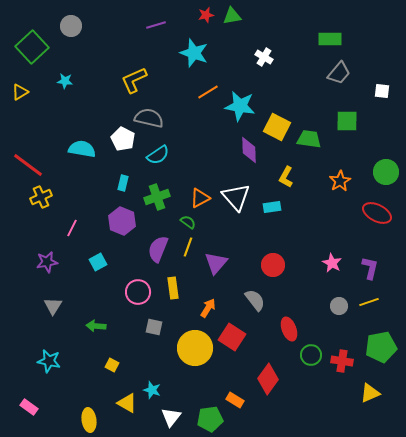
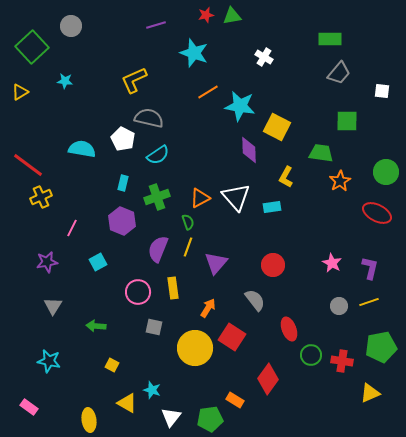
green trapezoid at (309, 139): moved 12 px right, 14 px down
green semicircle at (188, 222): rotated 35 degrees clockwise
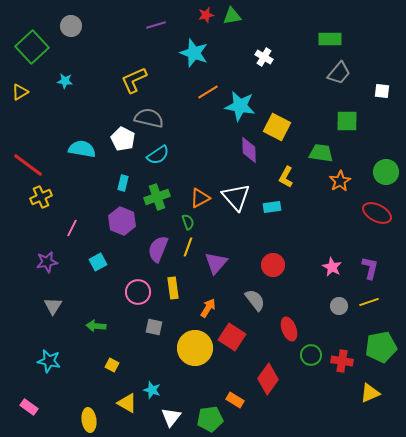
pink star at (332, 263): moved 4 px down
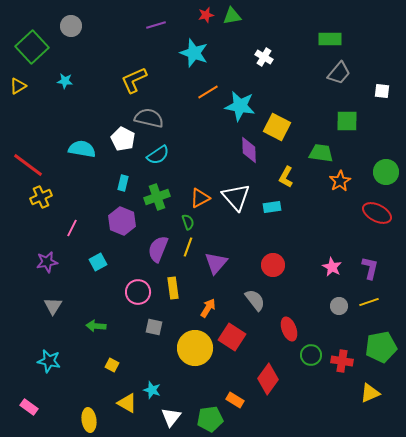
yellow triangle at (20, 92): moved 2 px left, 6 px up
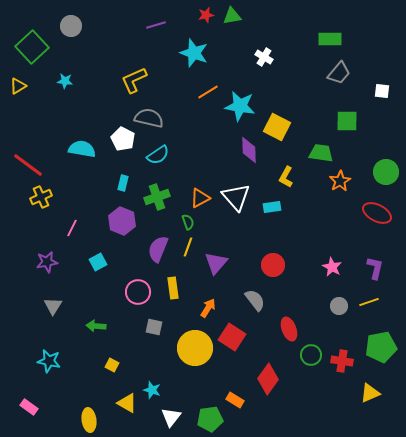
purple L-shape at (370, 268): moved 5 px right
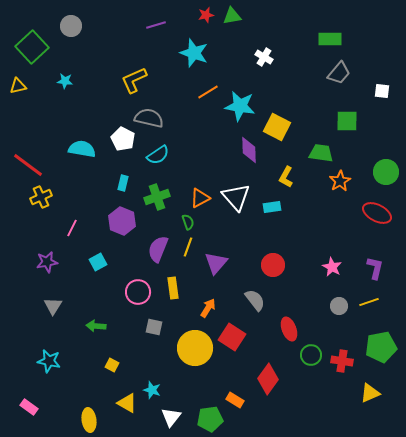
yellow triangle at (18, 86): rotated 18 degrees clockwise
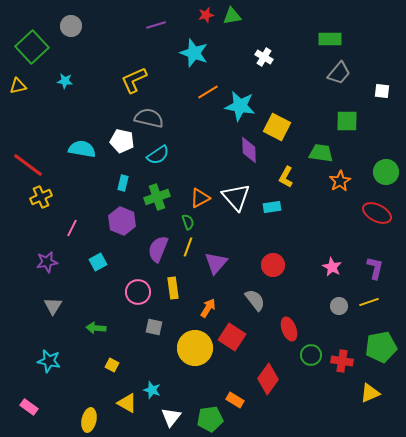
white pentagon at (123, 139): moved 1 px left, 2 px down; rotated 15 degrees counterclockwise
green arrow at (96, 326): moved 2 px down
yellow ellipse at (89, 420): rotated 20 degrees clockwise
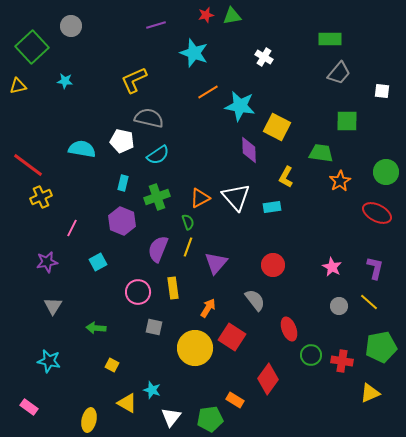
yellow line at (369, 302): rotated 60 degrees clockwise
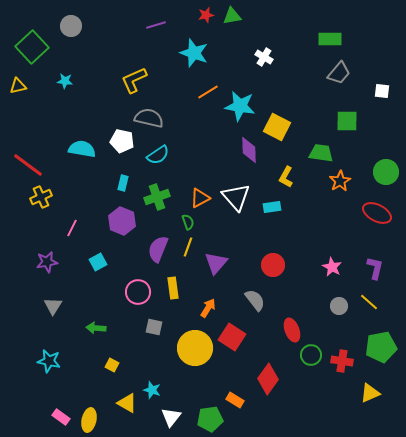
red ellipse at (289, 329): moved 3 px right, 1 px down
pink rectangle at (29, 407): moved 32 px right, 10 px down
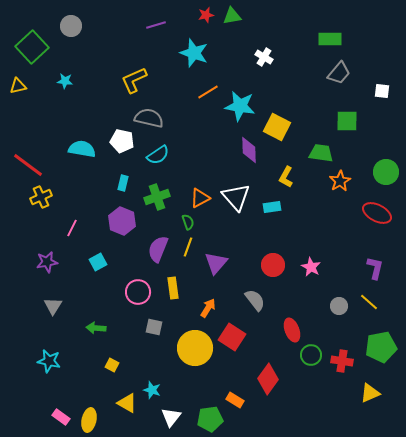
pink star at (332, 267): moved 21 px left
